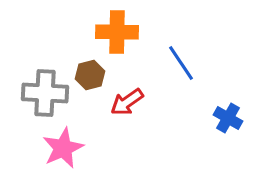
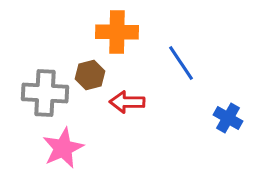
red arrow: rotated 36 degrees clockwise
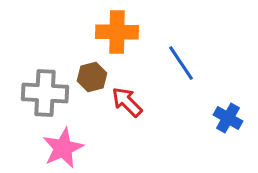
brown hexagon: moved 2 px right, 2 px down
red arrow: rotated 44 degrees clockwise
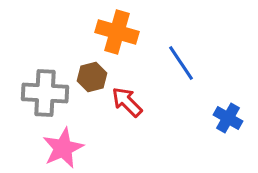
orange cross: rotated 15 degrees clockwise
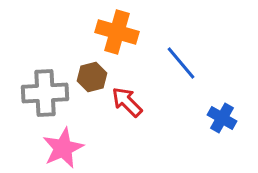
blue line: rotated 6 degrees counterclockwise
gray cross: rotated 6 degrees counterclockwise
blue cross: moved 6 px left
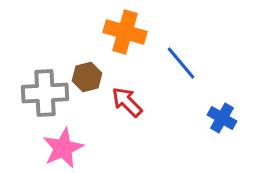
orange cross: moved 8 px right
brown hexagon: moved 5 px left
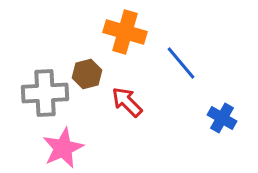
brown hexagon: moved 3 px up
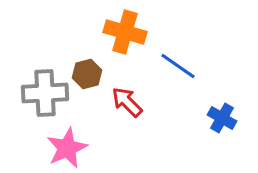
blue line: moved 3 px left, 3 px down; rotated 15 degrees counterclockwise
pink star: moved 4 px right
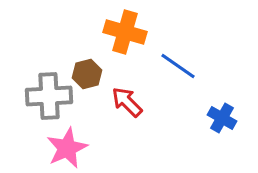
gray cross: moved 4 px right, 3 px down
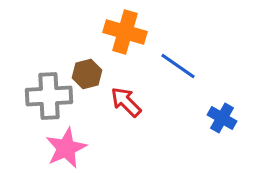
red arrow: moved 1 px left
pink star: moved 1 px left
